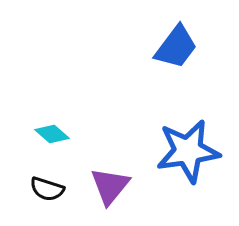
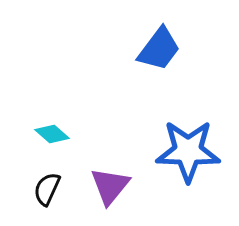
blue trapezoid: moved 17 px left, 2 px down
blue star: rotated 10 degrees clockwise
black semicircle: rotated 96 degrees clockwise
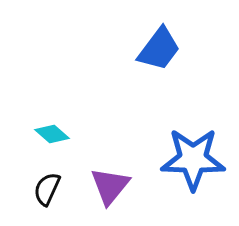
blue star: moved 5 px right, 8 px down
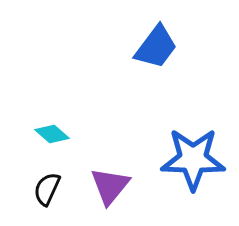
blue trapezoid: moved 3 px left, 2 px up
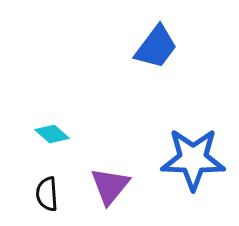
black semicircle: moved 5 px down; rotated 28 degrees counterclockwise
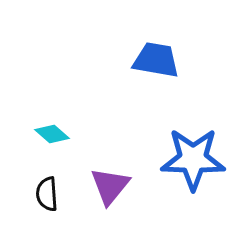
blue trapezoid: moved 13 px down; rotated 117 degrees counterclockwise
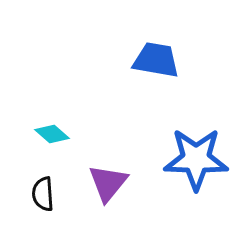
blue star: moved 3 px right
purple triangle: moved 2 px left, 3 px up
black semicircle: moved 4 px left
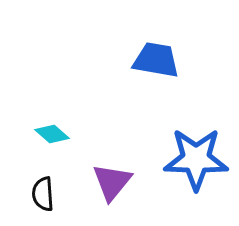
purple triangle: moved 4 px right, 1 px up
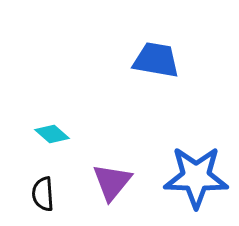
blue star: moved 18 px down
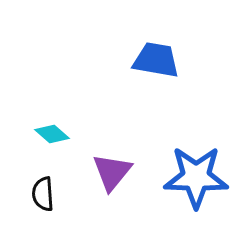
purple triangle: moved 10 px up
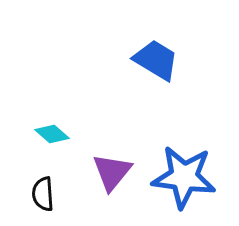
blue trapezoid: rotated 21 degrees clockwise
blue star: moved 12 px left; rotated 6 degrees clockwise
